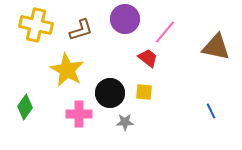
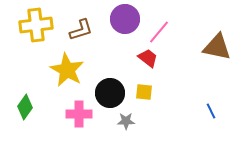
yellow cross: rotated 20 degrees counterclockwise
pink line: moved 6 px left
brown triangle: moved 1 px right
gray star: moved 1 px right, 1 px up
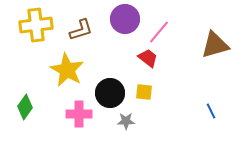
brown triangle: moved 2 px left, 2 px up; rotated 28 degrees counterclockwise
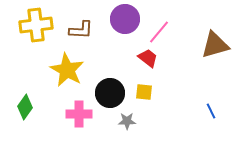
brown L-shape: rotated 20 degrees clockwise
gray star: moved 1 px right
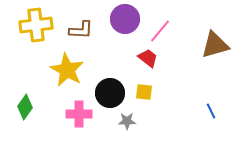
pink line: moved 1 px right, 1 px up
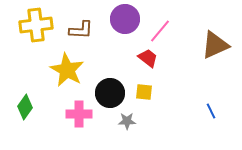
brown triangle: rotated 8 degrees counterclockwise
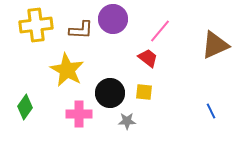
purple circle: moved 12 px left
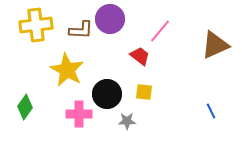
purple circle: moved 3 px left
red trapezoid: moved 8 px left, 2 px up
black circle: moved 3 px left, 1 px down
